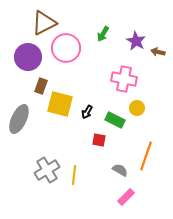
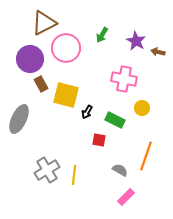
green arrow: moved 1 px left, 1 px down
purple circle: moved 2 px right, 2 px down
brown rectangle: moved 2 px up; rotated 49 degrees counterclockwise
yellow square: moved 6 px right, 9 px up
yellow circle: moved 5 px right
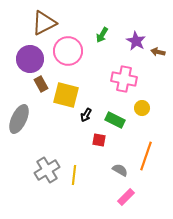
pink circle: moved 2 px right, 3 px down
black arrow: moved 1 px left, 3 px down
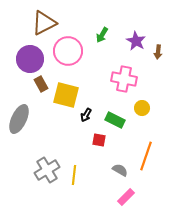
brown arrow: rotated 96 degrees counterclockwise
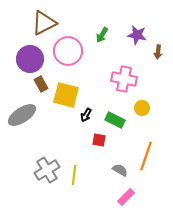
purple star: moved 1 px right, 6 px up; rotated 18 degrees counterclockwise
gray ellipse: moved 3 px right, 4 px up; rotated 32 degrees clockwise
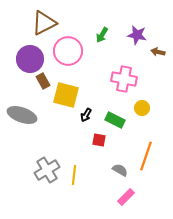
brown arrow: rotated 96 degrees clockwise
brown rectangle: moved 2 px right, 3 px up
gray ellipse: rotated 52 degrees clockwise
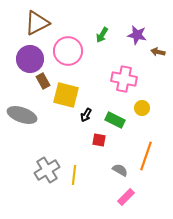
brown triangle: moved 7 px left
